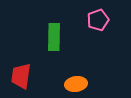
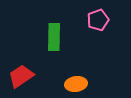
red trapezoid: rotated 48 degrees clockwise
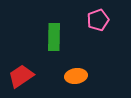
orange ellipse: moved 8 px up
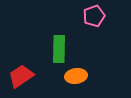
pink pentagon: moved 4 px left, 4 px up
green rectangle: moved 5 px right, 12 px down
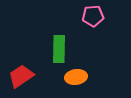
pink pentagon: moved 1 px left; rotated 15 degrees clockwise
orange ellipse: moved 1 px down
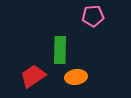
green rectangle: moved 1 px right, 1 px down
red trapezoid: moved 12 px right
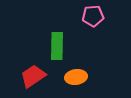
green rectangle: moved 3 px left, 4 px up
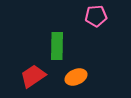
pink pentagon: moved 3 px right
orange ellipse: rotated 15 degrees counterclockwise
